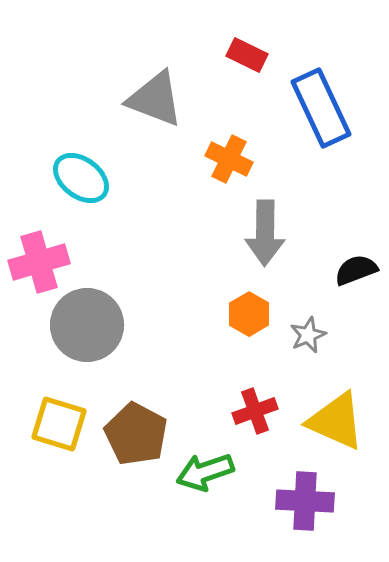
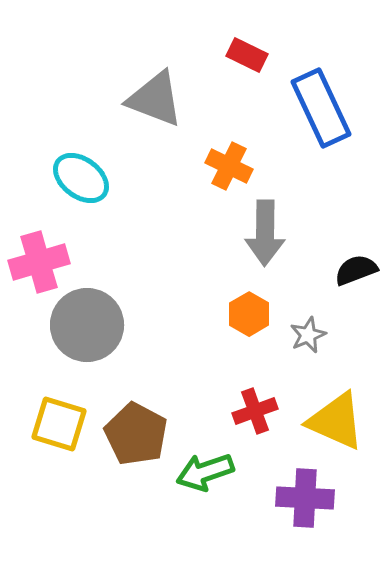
orange cross: moved 7 px down
purple cross: moved 3 px up
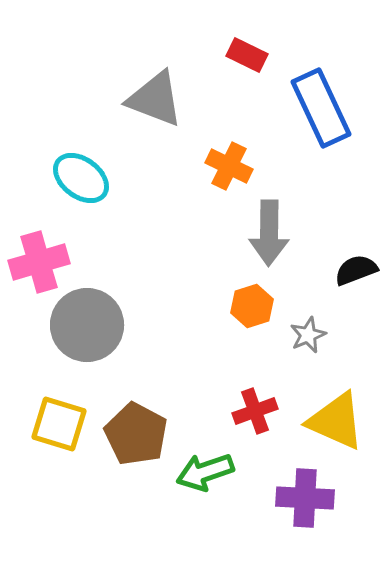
gray arrow: moved 4 px right
orange hexagon: moved 3 px right, 8 px up; rotated 12 degrees clockwise
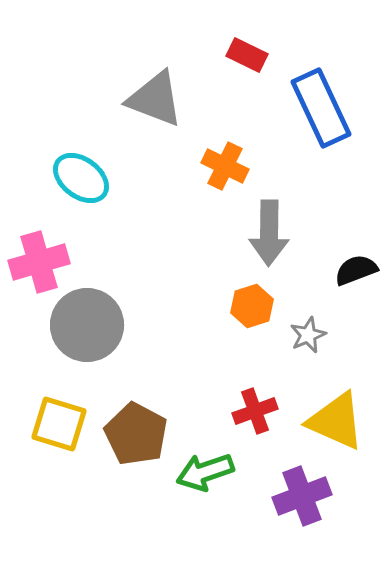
orange cross: moved 4 px left
purple cross: moved 3 px left, 2 px up; rotated 24 degrees counterclockwise
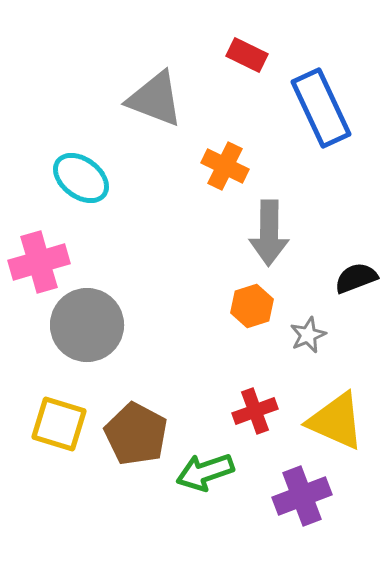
black semicircle: moved 8 px down
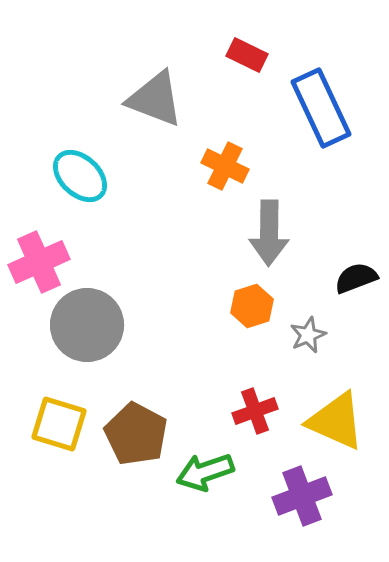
cyan ellipse: moved 1 px left, 2 px up; rotated 6 degrees clockwise
pink cross: rotated 8 degrees counterclockwise
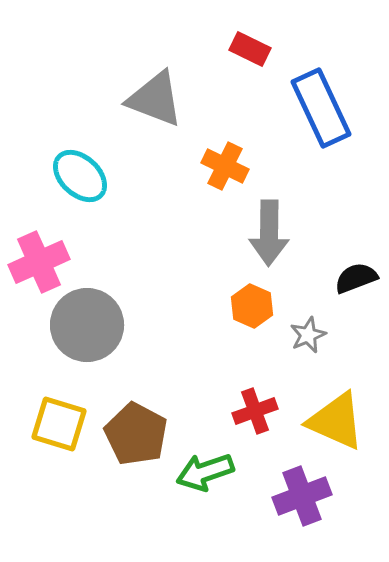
red rectangle: moved 3 px right, 6 px up
orange hexagon: rotated 18 degrees counterclockwise
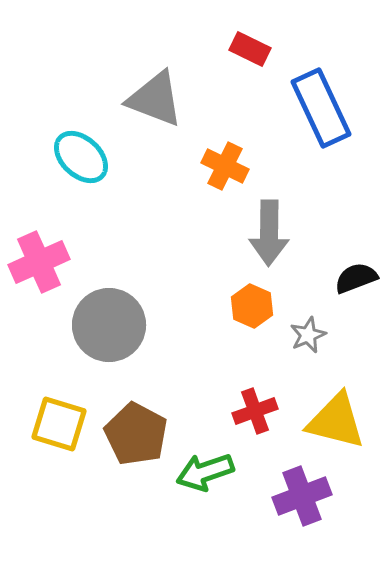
cyan ellipse: moved 1 px right, 19 px up
gray circle: moved 22 px right
yellow triangle: rotated 10 degrees counterclockwise
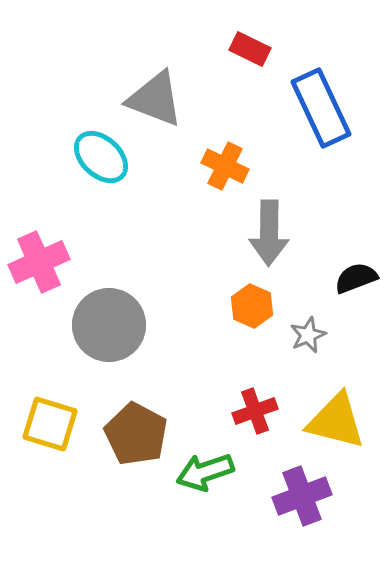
cyan ellipse: moved 20 px right
yellow square: moved 9 px left
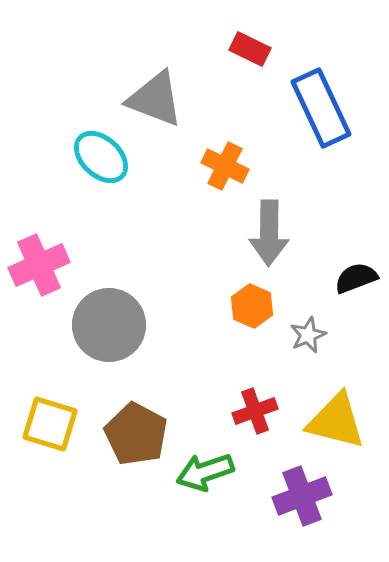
pink cross: moved 3 px down
